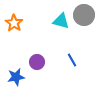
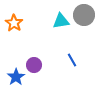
cyan triangle: rotated 24 degrees counterclockwise
purple circle: moved 3 px left, 3 px down
blue star: rotated 24 degrees counterclockwise
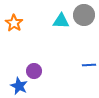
cyan triangle: rotated 12 degrees clockwise
blue line: moved 17 px right, 5 px down; rotated 64 degrees counterclockwise
purple circle: moved 6 px down
blue star: moved 3 px right, 9 px down; rotated 12 degrees counterclockwise
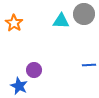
gray circle: moved 1 px up
purple circle: moved 1 px up
